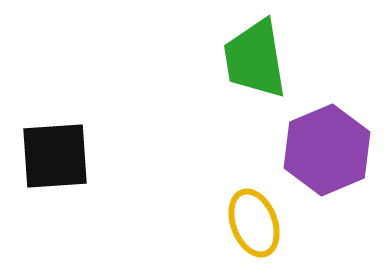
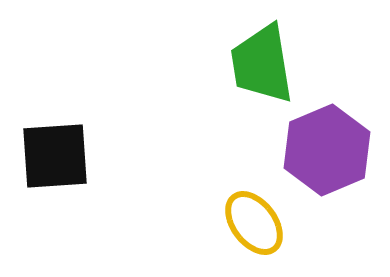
green trapezoid: moved 7 px right, 5 px down
yellow ellipse: rotated 16 degrees counterclockwise
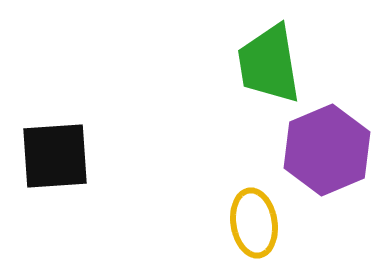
green trapezoid: moved 7 px right
yellow ellipse: rotated 28 degrees clockwise
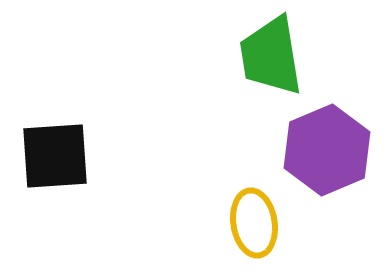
green trapezoid: moved 2 px right, 8 px up
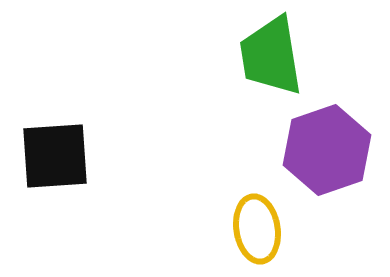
purple hexagon: rotated 4 degrees clockwise
yellow ellipse: moved 3 px right, 6 px down
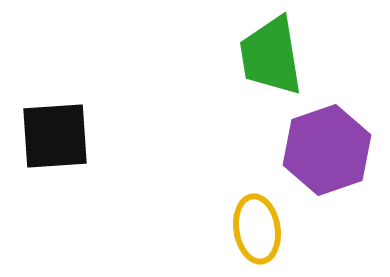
black square: moved 20 px up
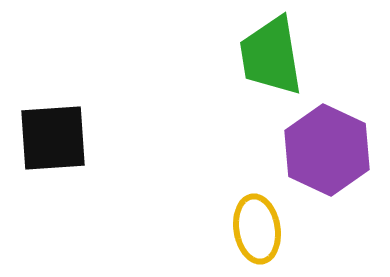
black square: moved 2 px left, 2 px down
purple hexagon: rotated 16 degrees counterclockwise
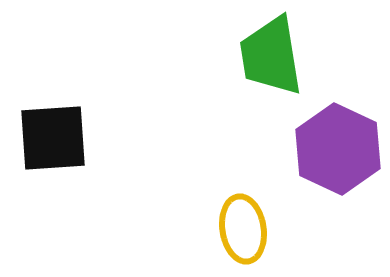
purple hexagon: moved 11 px right, 1 px up
yellow ellipse: moved 14 px left
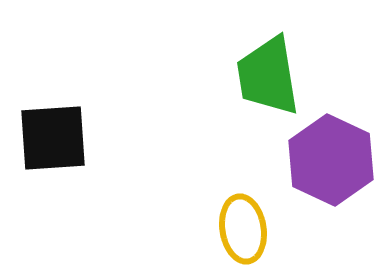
green trapezoid: moved 3 px left, 20 px down
purple hexagon: moved 7 px left, 11 px down
